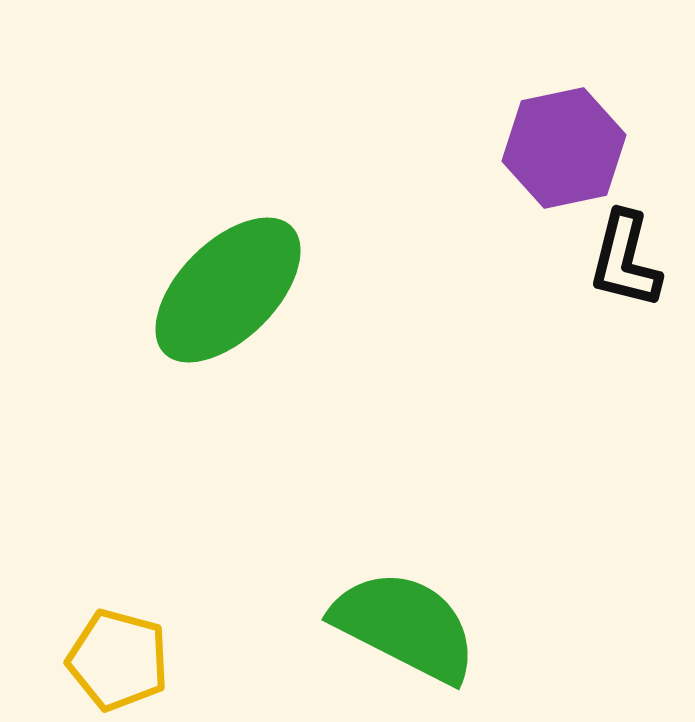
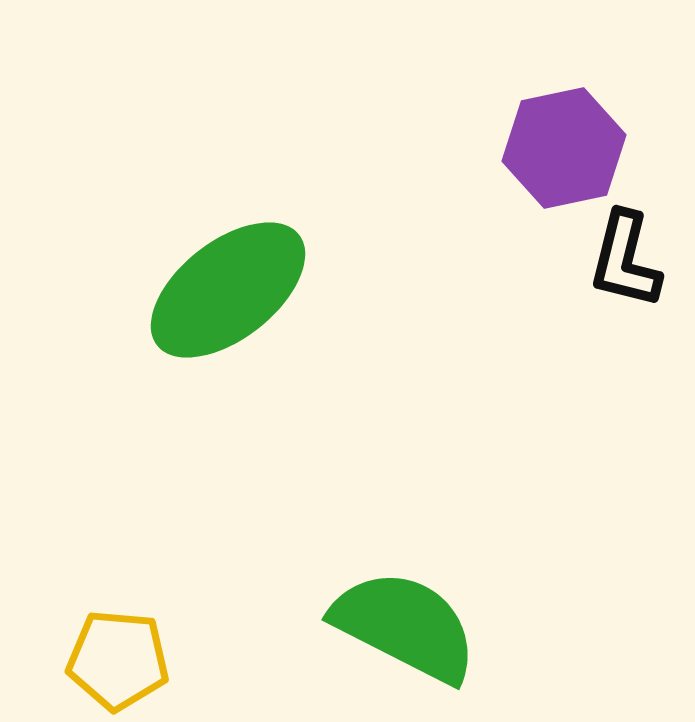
green ellipse: rotated 7 degrees clockwise
yellow pentagon: rotated 10 degrees counterclockwise
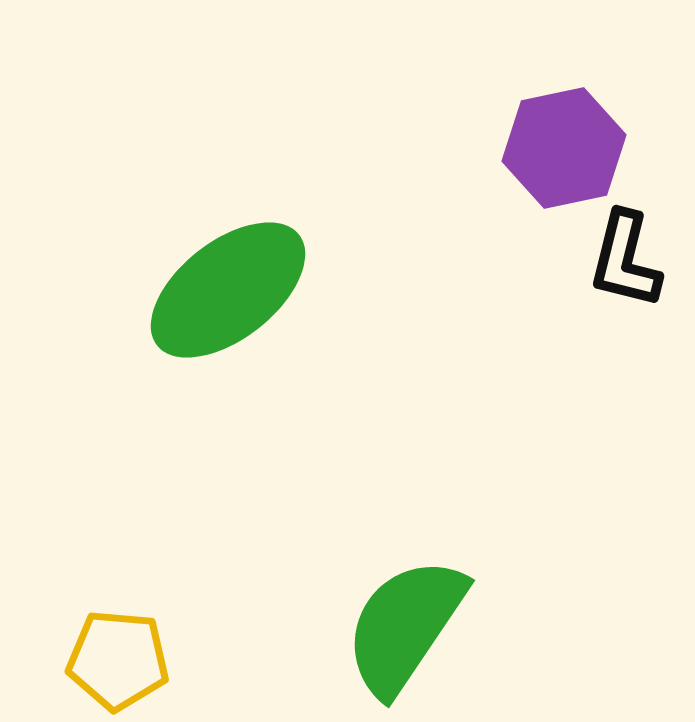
green semicircle: rotated 83 degrees counterclockwise
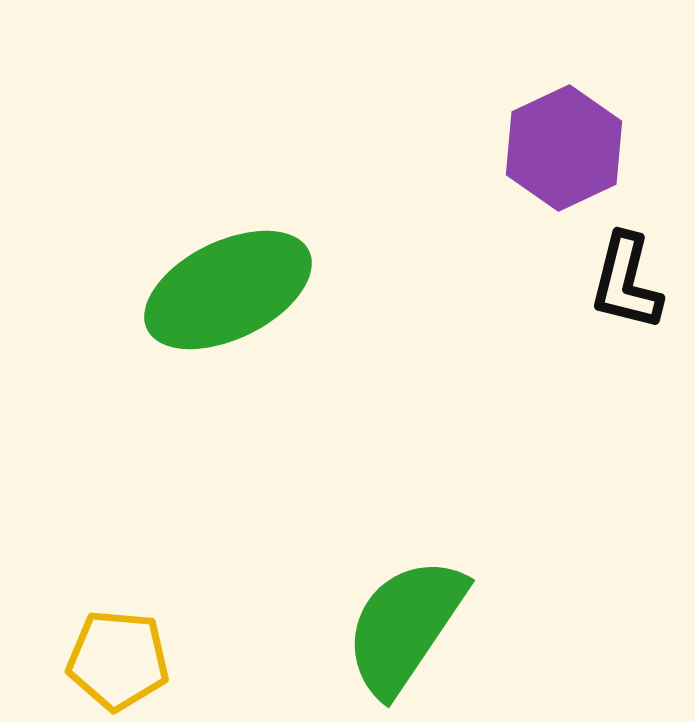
purple hexagon: rotated 13 degrees counterclockwise
black L-shape: moved 1 px right, 22 px down
green ellipse: rotated 12 degrees clockwise
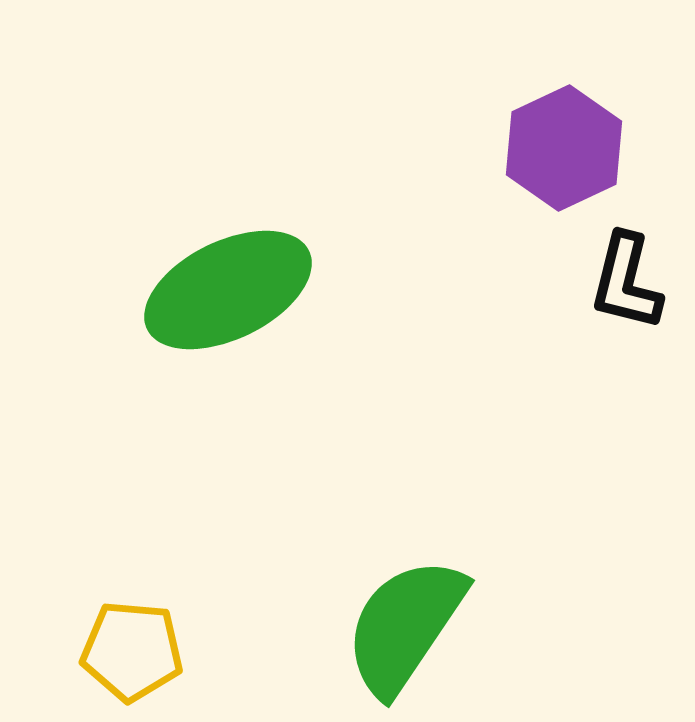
yellow pentagon: moved 14 px right, 9 px up
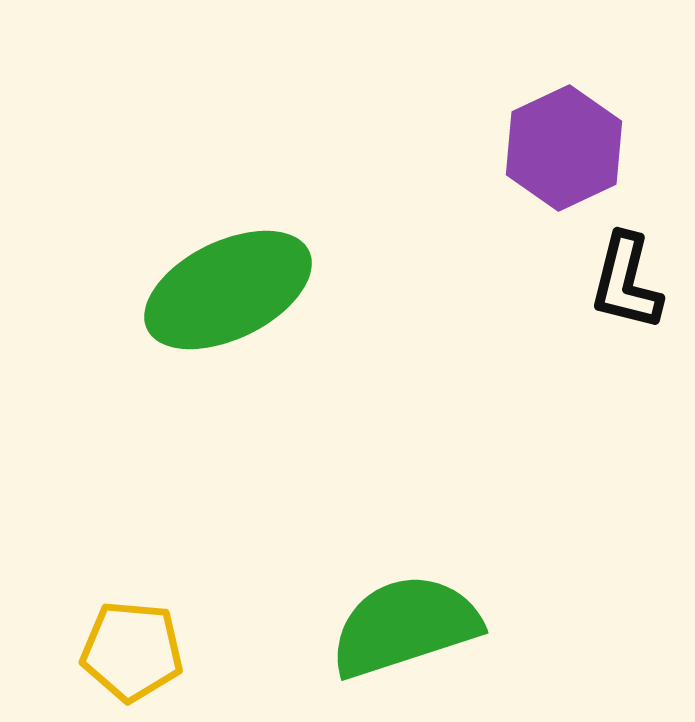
green semicircle: rotated 38 degrees clockwise
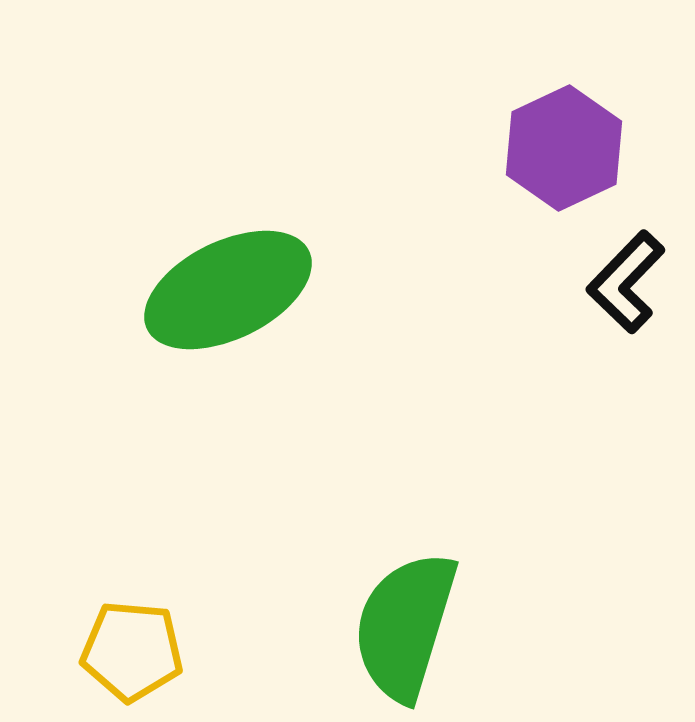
black L-shape: rotated 30 degrees clockwise
green semicircle: rotated 55 degrees counterclockwise
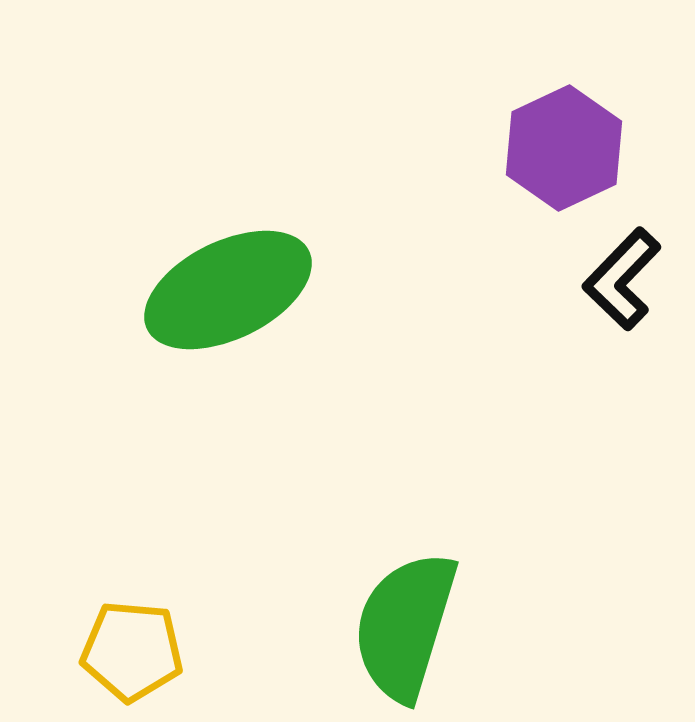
black L-shape: moved 4 px left, 3 px up
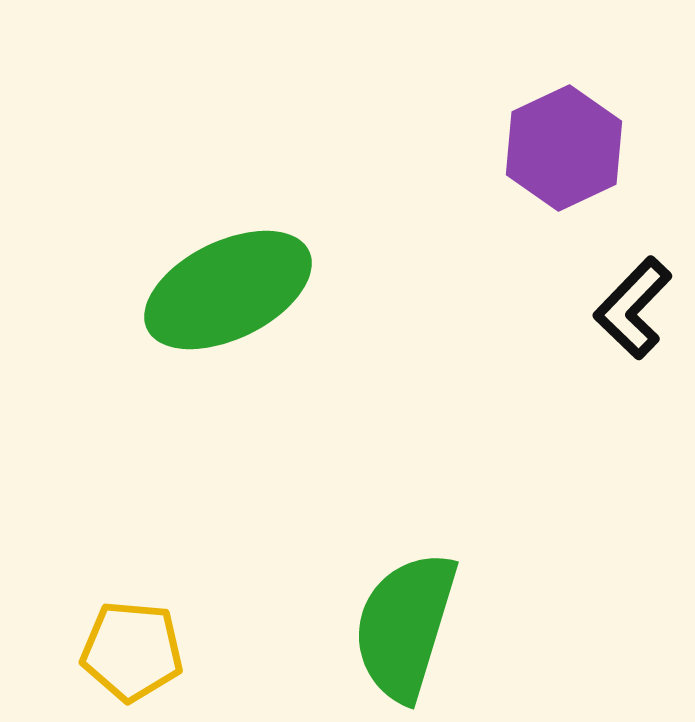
black L-shape: moved 11 px right, 29 px down
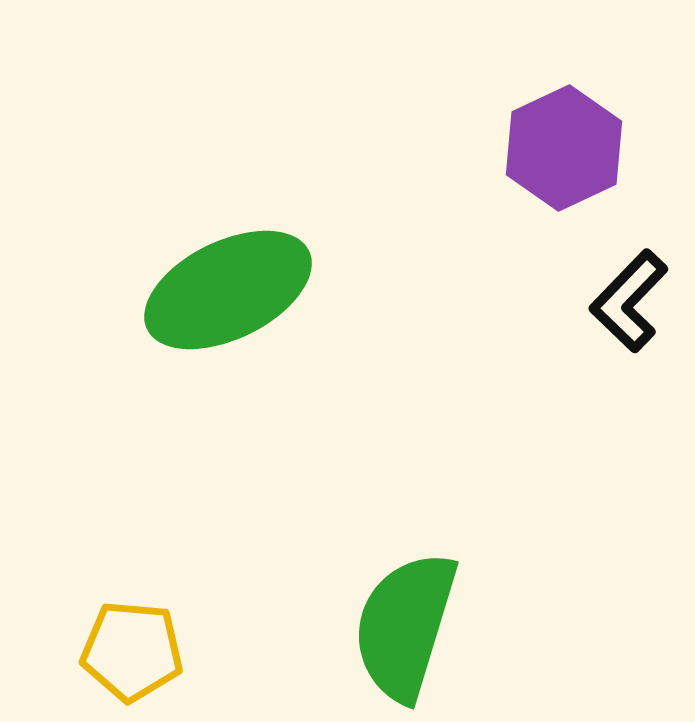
black L-shape: moved 4 px left, 7 px up
